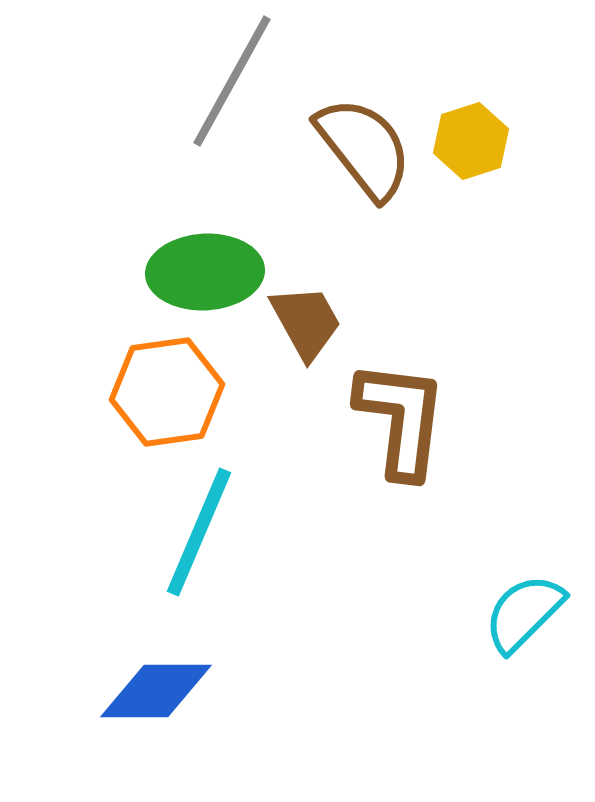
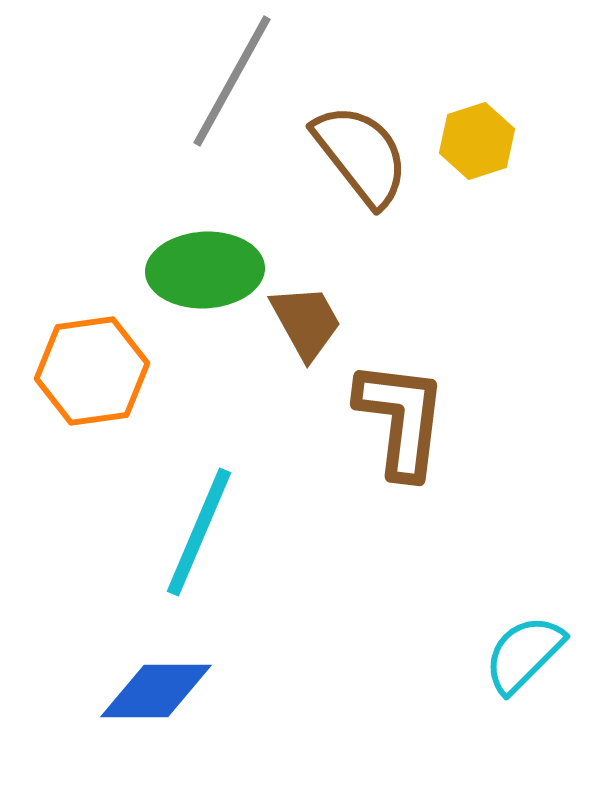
yellow hexagon: moved 6 px right
brown semicircle: moved 3 px left, 7 px down
green ellipse: moved 2 px up
orange hexagon: moved 75 px left, 21 px up
cyan semicircle: moved 41 px down
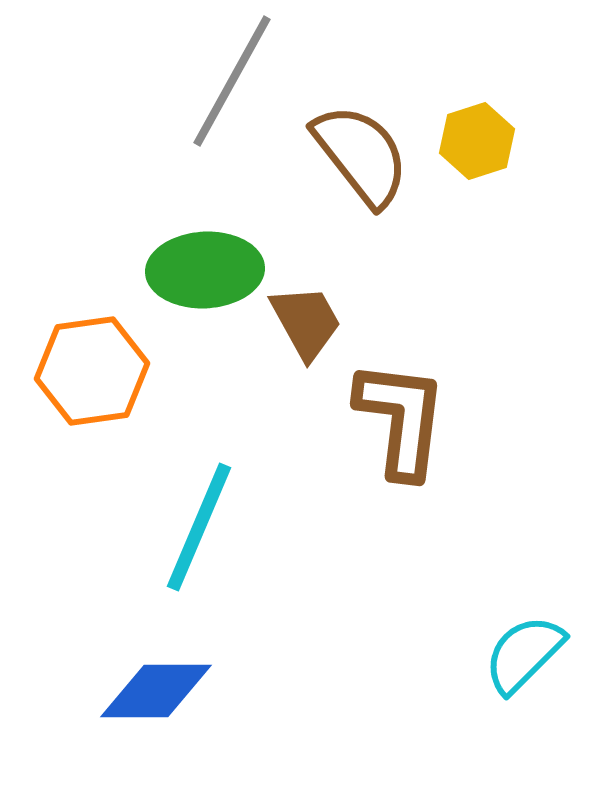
cyan line: moved 5 px up
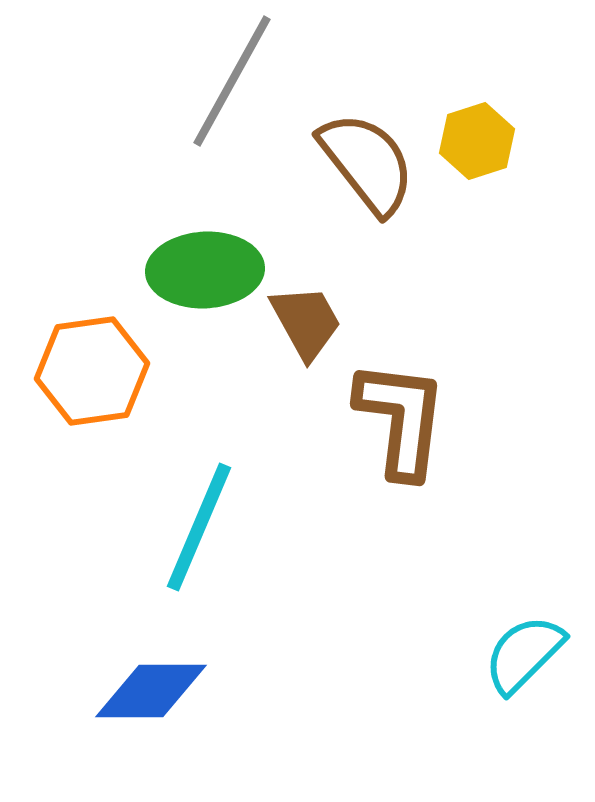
brown semicircle: moved 6 px right, 8 px down
blue diamond: moved 5 px left
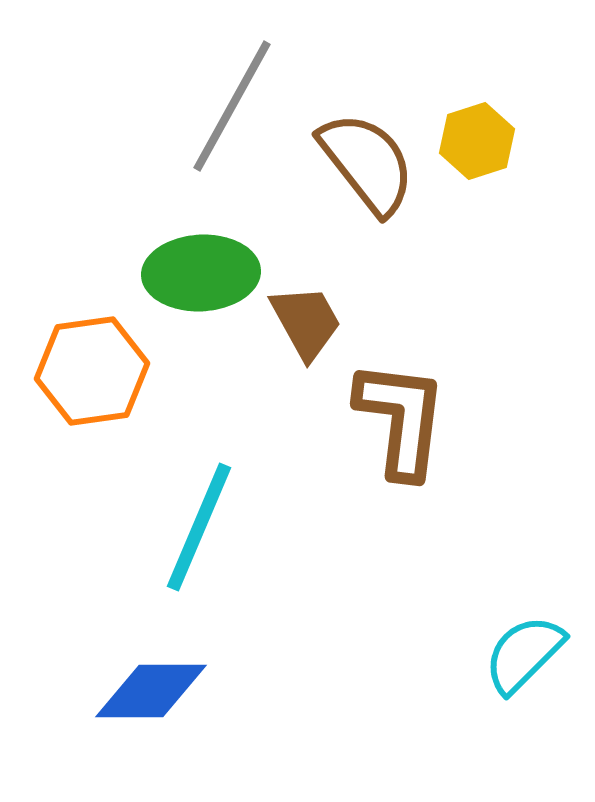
gray line: moved 25 px down
green ellipse: moved 4 px left, 3 px down
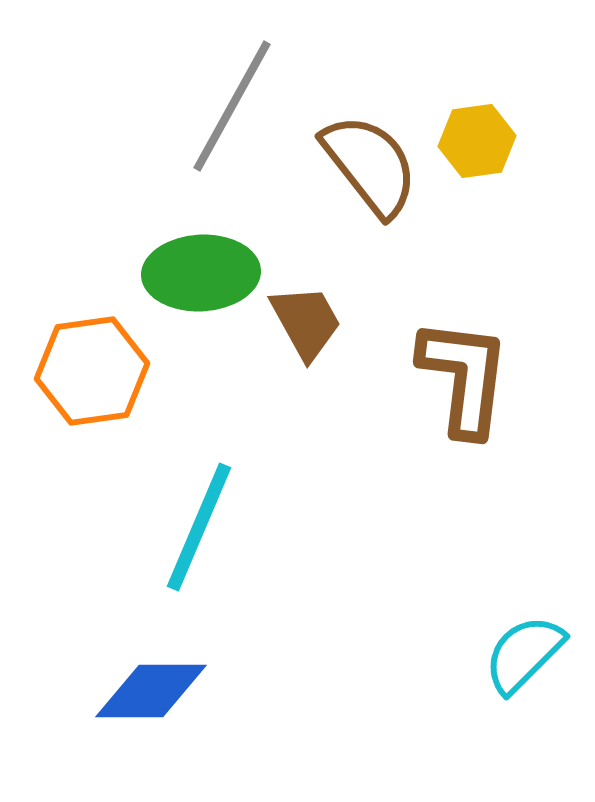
yellow hexagon: rotated 10 degrees clockwise
brown semicircle: moved 3 px right, 2 px down
brown L-shape: moved 63 px right, 42 px up
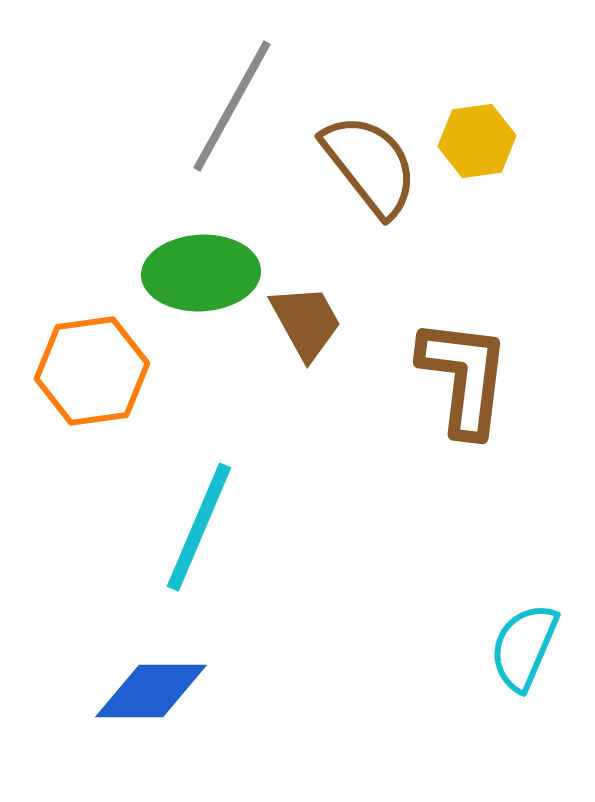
cyan semicircle: moved 7 px up; rotated 22 degrees counterclockwise
